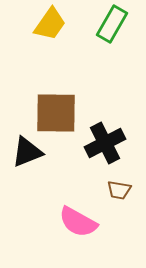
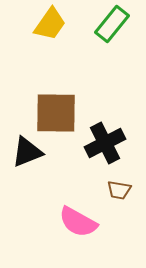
green rectangle: rotated 9 degrees clockwise
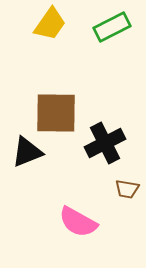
green rectangle: moved 3 px down; rotated 24 degrees clockwise
brown trapezoid: moved 8 px right, 1 px up
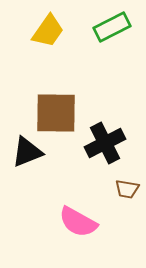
yellow trapezoid: moved 2 px left, 7 px down
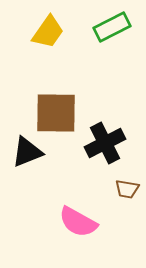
yellow trapezoid: moved 1 px down
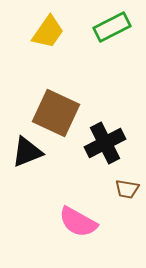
brown square: rotated 24 degrees clockwise
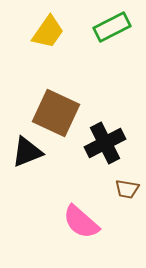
pink semicircle: moved 3 px right; rotated 12 degrees clockwise
